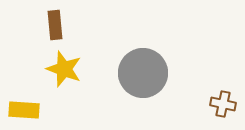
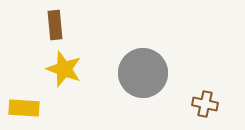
brown cross: moved 18 px left
yellow rectangle: moved 2 px up
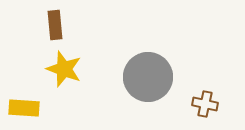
gray circle: moved 5 px right, 4 px down
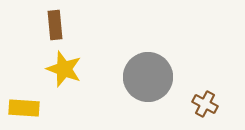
brown cross: rotated 15 degrees clockwise
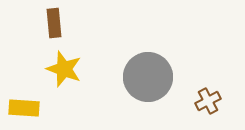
brown rectangle: moved 1 px left, 2 px up
brown cross: moved 3 px right, 3 px up; rotated 35 degrees clockwise
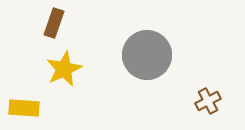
brown rectangle: rotated 24 degrees clockwise
yellow star: rotated 27 degrees clockwise
gray circle: moved 1 px left, 22 px up
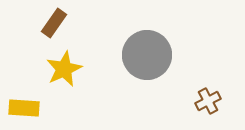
brown rectangle: rotated 16 degrees clockwise
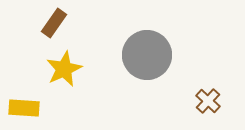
brown cross: rotated 20 degrees counterclockwise
